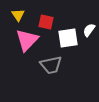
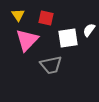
red square: moved 4 px up
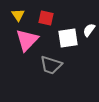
gray trapezoid: rotated 30 degrees clockwise
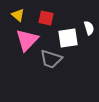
yellow triangle: rotated 16 degrees counterclockwise
white semicircle: moved 2 px up; rotated 128 degrees clockwise
gray trapezoid: moved 6 px up
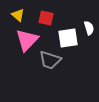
gray trapezoid: moved 1 px left, 1 px down
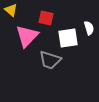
yellow triangle: moved 7 px left, 5 px up
pink triangle: moved 4 px up
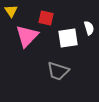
yellow triangle: moved 1 px down; rotated 16 degrees clockwise
gray trapezoid: moved 8 px right, 11 px down
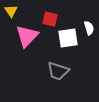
red square: moved 4 px right, 1 px down
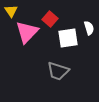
red square: rotated 28 degrees clockwise
pink triangle: moved 4 px up
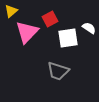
yellow triangle: rotated 24 degrees clockwise
red square: rotated 21 degrees clockwise
white semicircle: rotated 40 degrees counterclockwise
